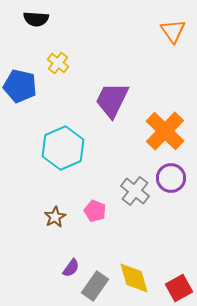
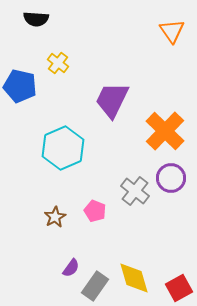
orange triangle: moved 1 px left
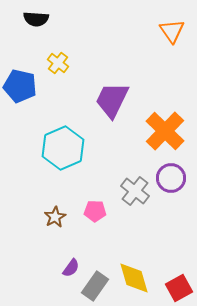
pink pentagon: rotated 20 degrees counterclockwise
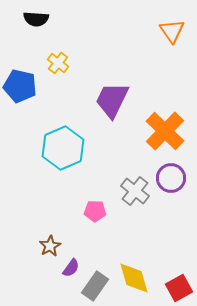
brown star: moved 5 px left, 29 px down
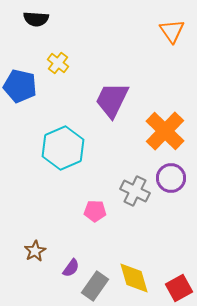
gray cross: rotated 12 degrees counterclockwise
brown star: moved 15 px left, 5 px down
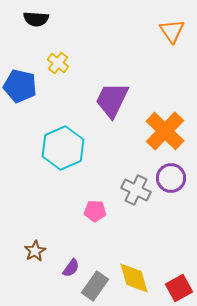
gray cross: moved 1 px right, 1 px up
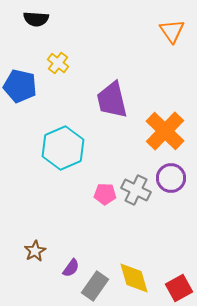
purple trapezoid: rotated 39 degrees counterclockwise
pink pentagon: moved 10 px right, 17 px up
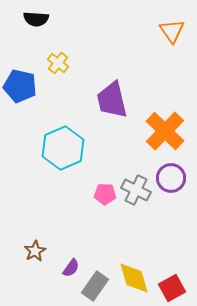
red square: moved 7 px left
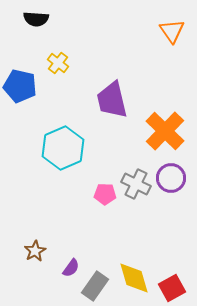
gray cross: moved 6 px up
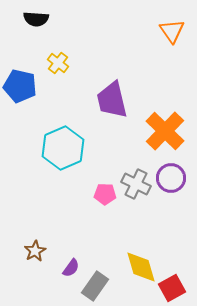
yellow diamond: moved 7 px right, 11 px up
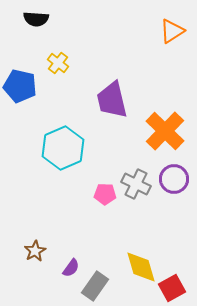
orange triangle: rotated 32 degrees clockwise
purple circle: moved 3 px right, 1 px down
